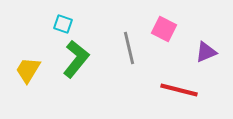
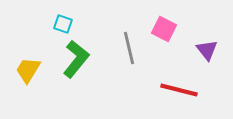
purple triangle: moved 1 px right, 2 px up; rotated 45 degrees counterclockwise
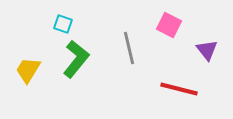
pink square: moved 5 px right, 4 px up
red line: moved 1 px up
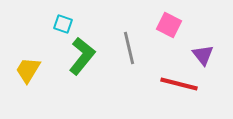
purple triangle: moved 4 px left, 5 px down
green L-shape: moved 6 px right, 3 px up
red line: moved 5 px up
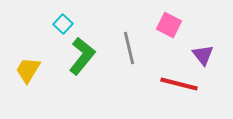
cyan square: rotated 24 degrees clockwise
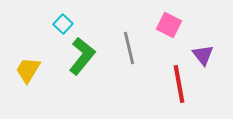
red line: rotated 66 degrees clockwise
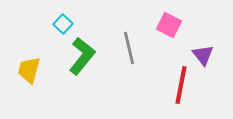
yellow trapezoid: moved 1 px right; rotated 16 degrees counterclockwise
red line: moved 2 px right, 1 px down; rotated 21 degrees clockwise
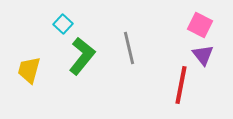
pink square: moved 31 px right
